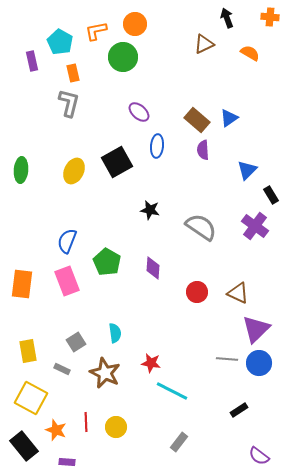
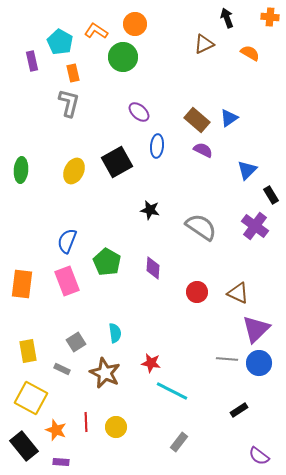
orange L-shape at (96, 31): rotated 45 degrees clockwise
purple semicircle at (203, 150): rotated 120 degrees clockwise
purple rectangle at (67, 462): moved 6 px left
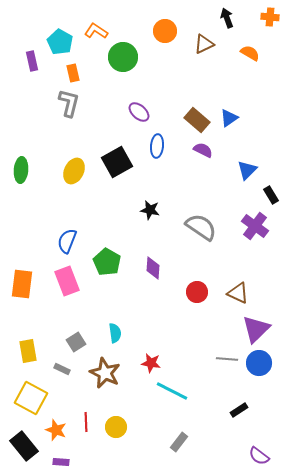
orange circle at (135, 24): moved 30 px right, 7 px down
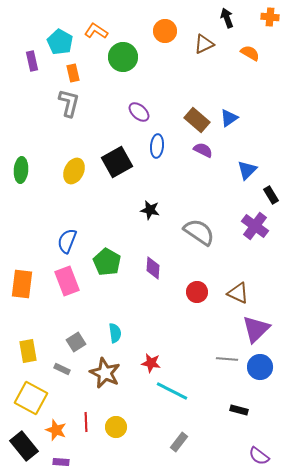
gray semicircle at (201, 227): moved 2 px left, 5 px down
blue circle at (259, 363): moved 1 px right, 4 px down
black rectangle at (239, 410): rotated 48 degrees clockwise
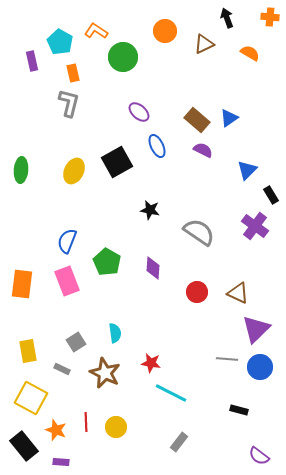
blue ellipse at (157, 146): rotated 30 degrees counterclockwise
cyan line at (172, 391): moved 1 px left, 2 px down
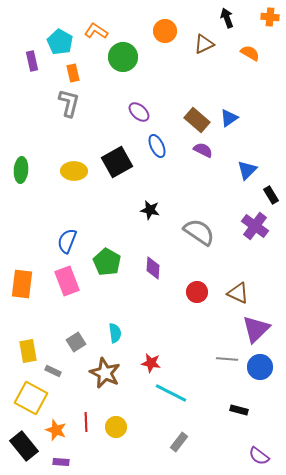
yellow ellipse at (74, 171): rotated 65 degrees clockwise
gray rectangle at (62, 369): moved 9 px left, 2 px down
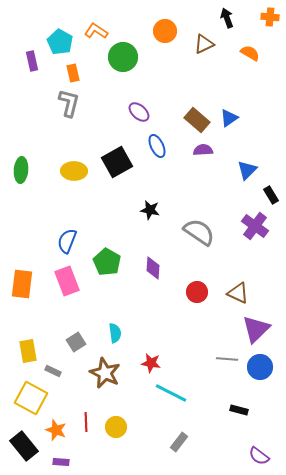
purple semicircle at (203, 150): rotated 30 degrees counterclockwise
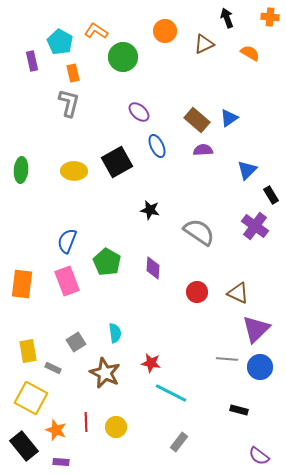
gray rectangle at (53, 371): moved 3 px up
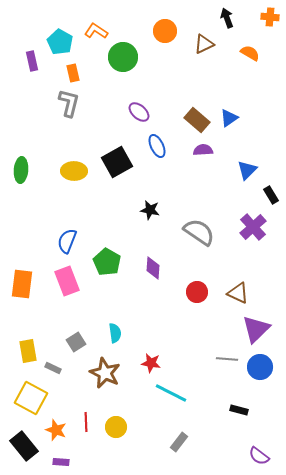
purple cross at (255, 226): moved 2 px left, 1 px down; rotated 12 degrees clockwise
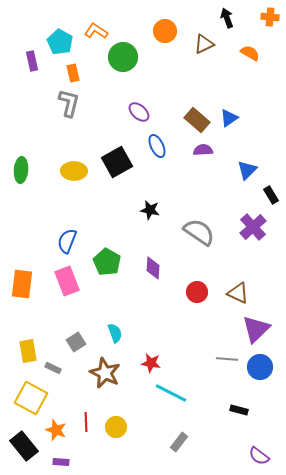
cyan semicircle at (115, 333): rotated 12 degrees counterclockwise
